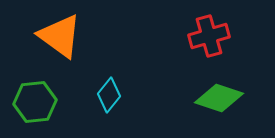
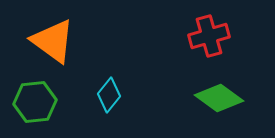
orange triangle: moved 7 px left, 5 px down
green diamond: rotated 18 degrees clockwise
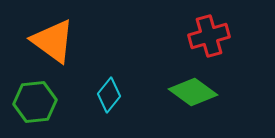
green diamond: moved 26 px left, 6 px up
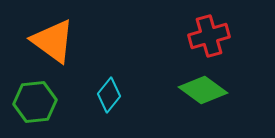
green diamond: moved 10 px right, 2 px up
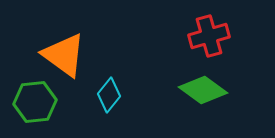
orange triangle: moved 11 px right, 14 px down
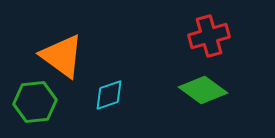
orange triangle: moved 2 px left, 1 px down
cyan diamond: rotated 32 degrees clockwise
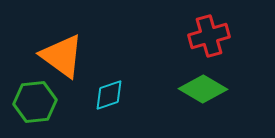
green diamond: moved 1 px up; rotated 6 degrees counterclockwise
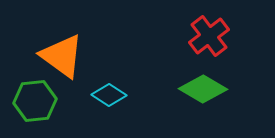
red cross: rotated 21 degrees counterclockwise
cyan diamond: rotated 52 degrees clockwise
green hexagon: moved 1 px up
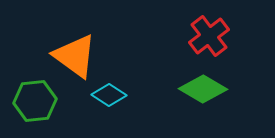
orange triangle: moved 13 px right
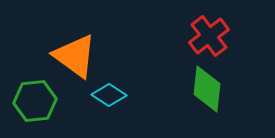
green diamond: moved 4 px right; rotated 66 degrees clockwise
